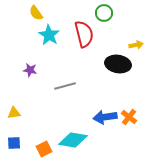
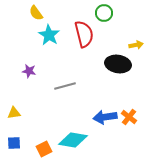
purple star: moved 1 px left, 1 px down
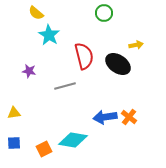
yellow semicircle: rotated 14 degrees counterclockwise
red semicircle: moved 22 px down
black ellipse: rotated 25 degrees clockwise
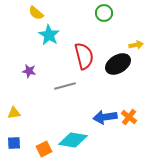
black ellipse: rotated 65 degrees counterclockwise
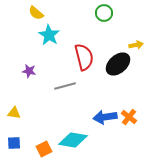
red semicircle: moved 1 px down
black ellipse: rotated 10 degrees counterclockwise
yellow triangle: rotated 16 degrees clockwise
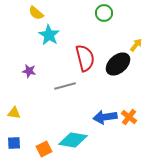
yellow arrow: rotated 40 degrees counterclockwise
red semicircle: moved 1 px right, 1 px down
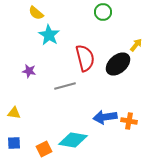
green circle: moved 1 px left, 1 px up
orange cross: moved 4 px down; rotated 28 degrees counterclockwise
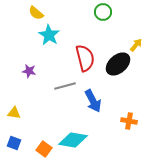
blue arrow: moved 12 px left, 16 px up; rotated 110 degrees counterclockwise
blue square: rotated 24 degrees clockwise
orange square: rotated 28 degrees counterclockwise
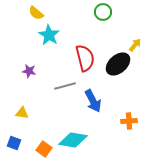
yellow arrow: moved 1 px left
yellow triangle: moved 8 px right
orange cross: rotated 14 degrees counterclockwise
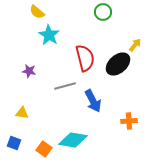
yellow semicircle: moved 1 px right, 1 px up
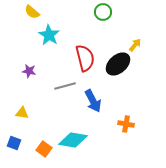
yellow semicircle: moved 5 px left
orange cross: moved 3 px left, 3 px down; rotated 14 degrees clockwise
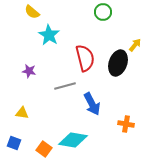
black ellipse: moved 1 px up; rotated 30 degrees counterclockwise
blue arrow: moved 1 px left, 3 px down
